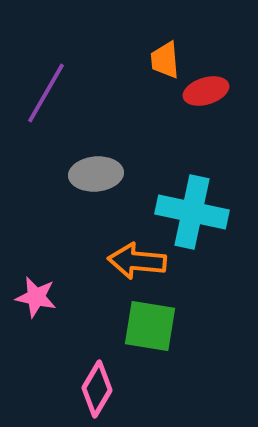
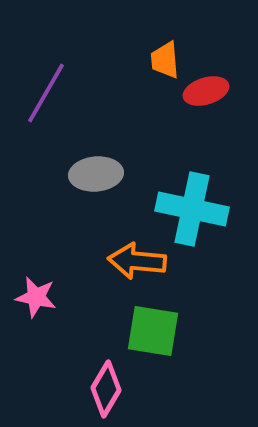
cyan cross: moved 3 px up
green square: moved 3 px right, 5 px down
pink diamond: moved 9 px right
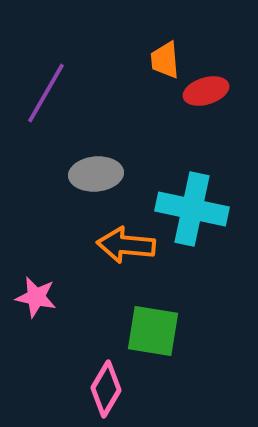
orange arrow: moved 11 px left, 16 px up
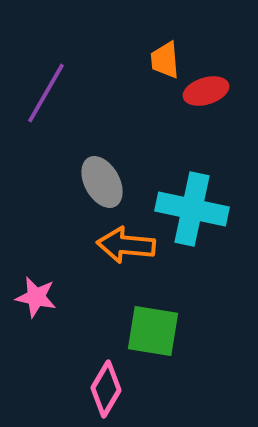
gray ellipse: moved 6 px right, 8 px down; rotated 66 degrees clockwise
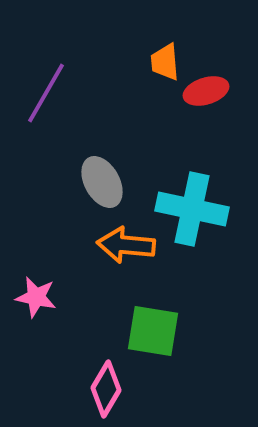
orange trapezoid: moved 2 px down
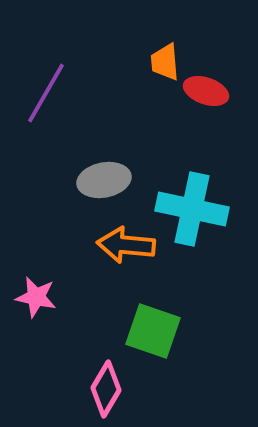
red ellipse: rotated 36 degrees clockwise
gray ellipse: moved 2 px right, 2 px up; rotated 72 degrees counterclockwise
green square: rotated 10 degrees clockwise
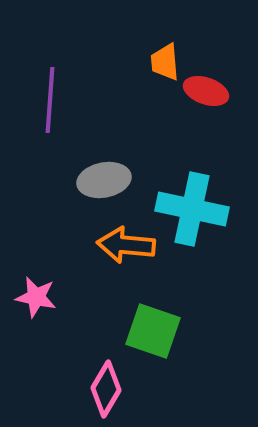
purple line: moved 4 px right, 7 px down; rotated 26 degrees counterclockwise
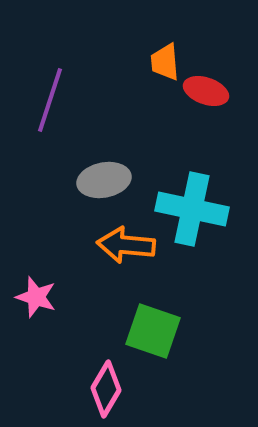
purple line: rotated 14 degrees clockwise
pink star: rotated 6 degrees clockwise
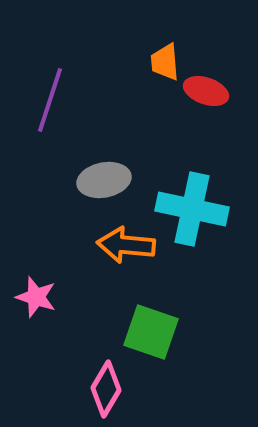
green square: moved 2 px left, 1 px down
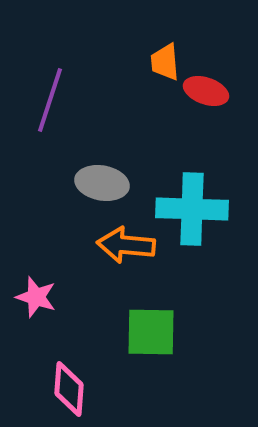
gray ellipse: moved 2 px left, 3 px down; rotated 21 degrees clockwise
cyan cross: rotated 10 degrees counterclockwise
green square: rotated 18 degrees counterclockwise
pink diamond: moved 37 px left; rotated 26 degrees counterclockwise
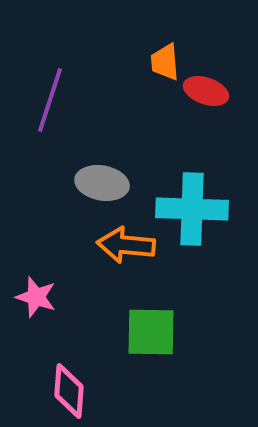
pink diamond: moved 2 px down
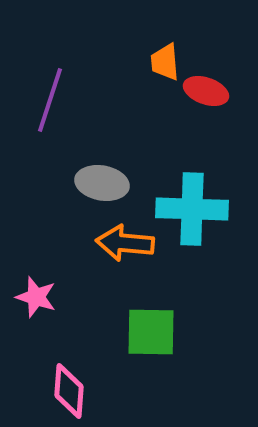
orange arrow: moved 1 px left, 2 px up
